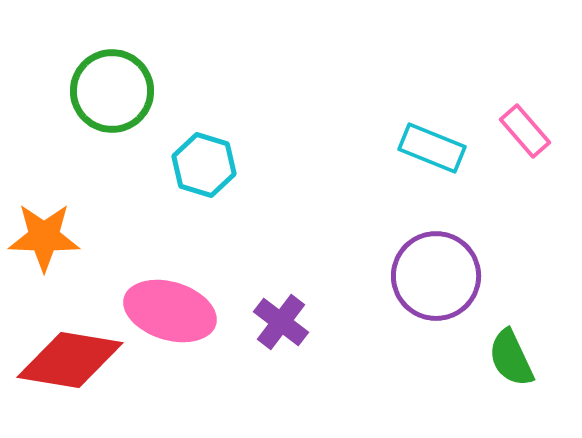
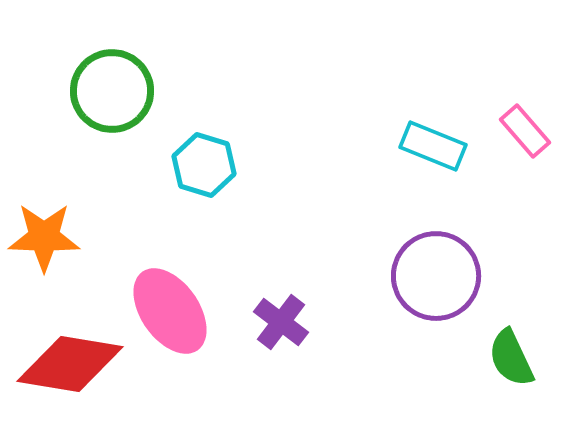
cyan rectangle: moved 1 px right, 2 px up
pink ellipse: rotated 38 degrees clockwise
red diamond: moved 4 px down
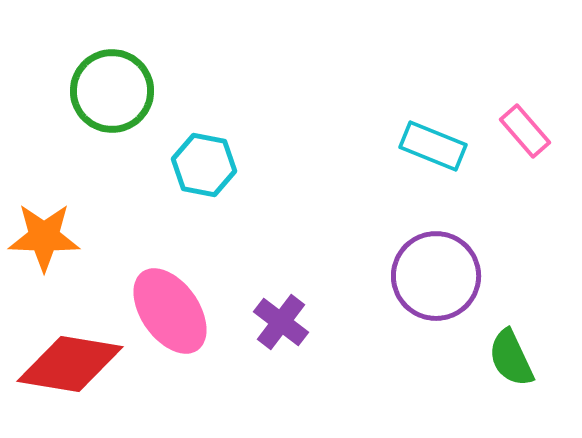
cyan hexagon: rotated 6 degrees counterclockwise
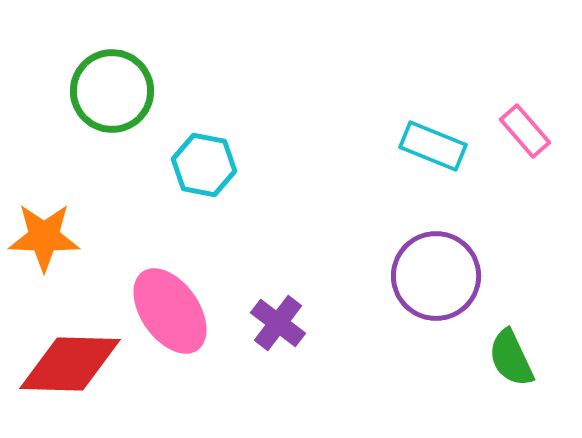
purple cross: moved 3 px left, 1 px down
red diamond: rotated 8 degrees counterclockwise
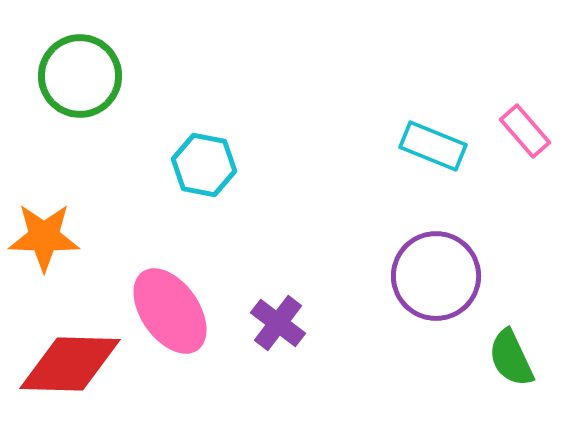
green circle: moved 32 px left, 15 px up
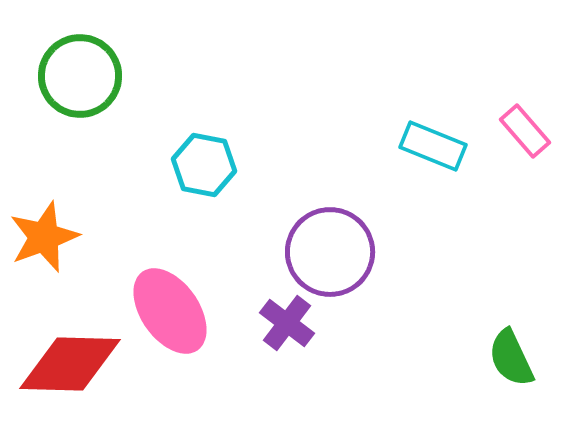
orange star: rotated 22 degrees counterclockwise
purple circle: moved 106 px left, 24 px up
purple cross: moved 9 px right
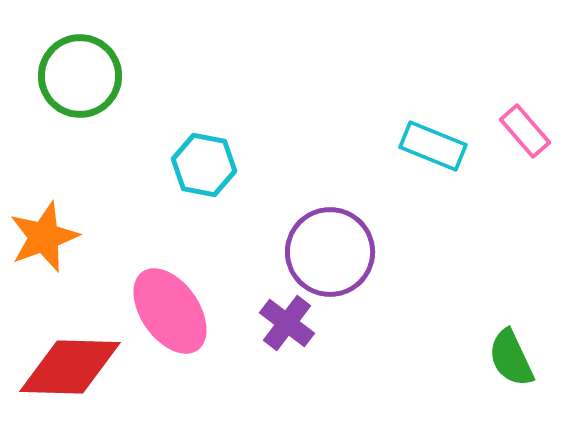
red diamond: moved 3 px down
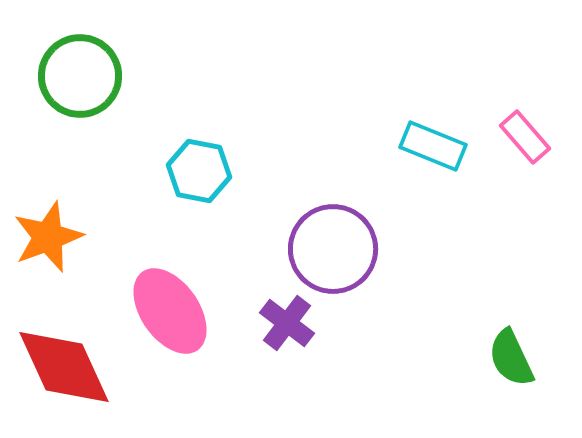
pink rectangle: moved 6 px down
cyan hexagon: moved 5 px left, 6 px down
orange star: moved 4 px right
purple circle: moved 3 px right, 3 px up
red diamond: moved 6 px left; rotated 64 degrees clockwise
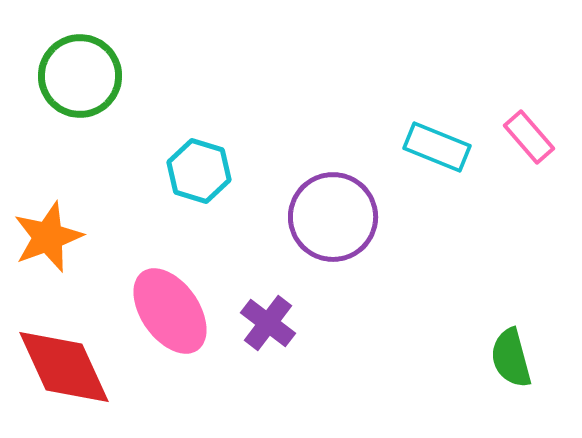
pink rectangle: moved 4 px right
cyan rectangle: moved 4 px right, 1 px down
cyan hexagon: rotated 6 degrees clockwise
purple circle: moved 32 px up
purple cross: moved 19 px left
green semicircle: rotated 10 degrees clockwise
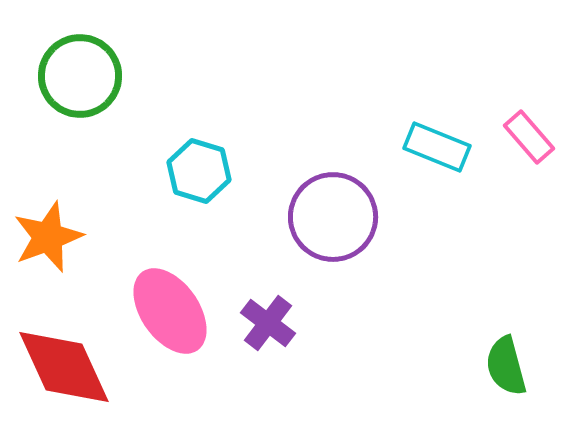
green semicircle: moved 5 px left, 8 px down
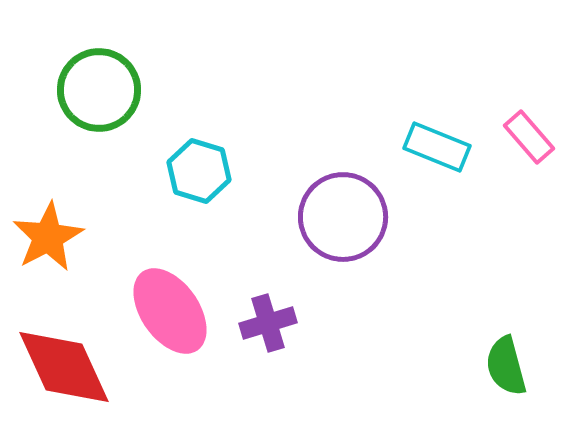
green circle: moved 19 px right, 14 px down
purple circle: moved 10 px right
orange star: rotated 8 degrees counterclockwise
purple cross: rotated 36 degrees clockwise
